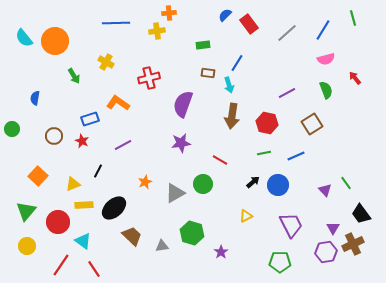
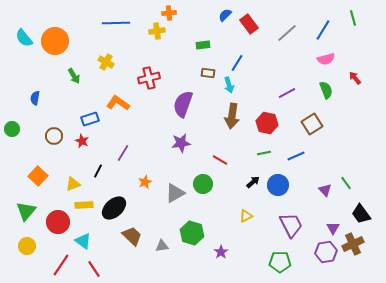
purple line at (123, 145): moved 8 px down; rotated 30 degrees counterclockwise
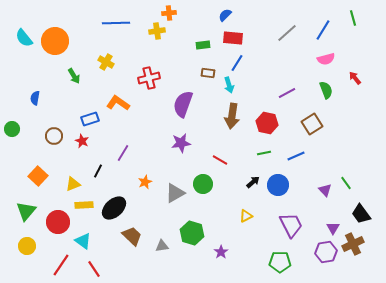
red rectangle at (249, 24): moved 16 px left, 14 px down; rotated 48 degrees counterclockwise
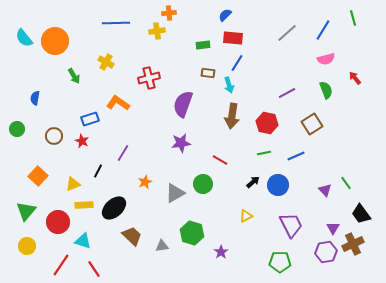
green circle at (12, 129): moved 5 px right
cyan triangle at (83, 241): rotated 18 degrees counterclockwise
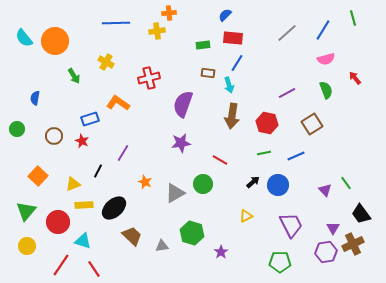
orange star at (145, 182): rotated 24 degrees counterclockwise
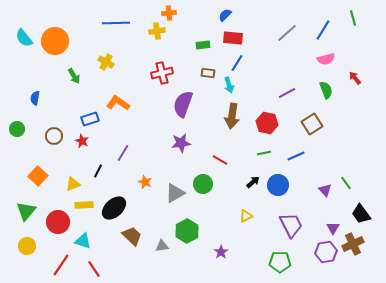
red cross at (149, 78): moved 13 px right, 5 px up
green hexagon at (192, 233): moved 5 px left, 2 px up; rotated 15 degrees clockwise
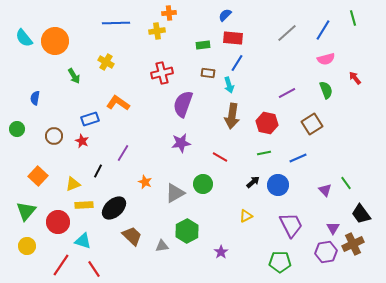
blue line at (296, 156): moved 2 px right, 2 px down
red line at (220, 160): moved 3 px up
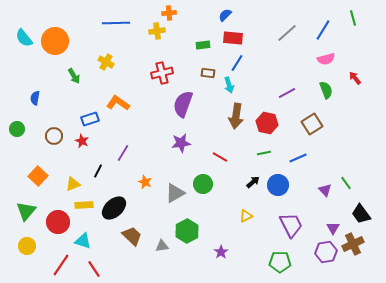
brown arrow at (232, 116): moved 4 px right
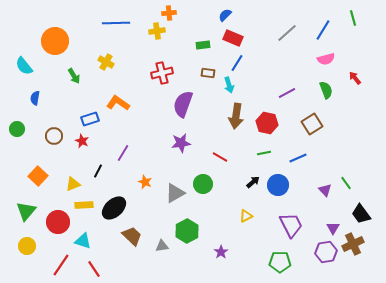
cyan semicircle at (24, 38): moved 28 px down
red rectangle at (233, 38): rotated 18 degrees clockwise
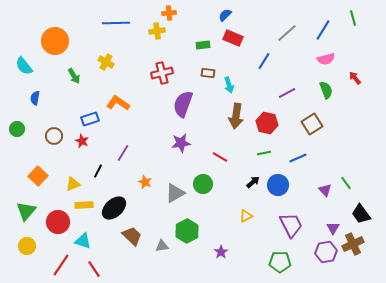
blue line at (237, 63): moved 27 px right, 2 px up
